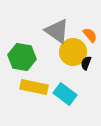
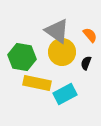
yellow circle: moved 11 px left
yellow rectangle: moved 3 px right, 4 px up
cyan rectangle: rotated 65 degrees counterclockwise
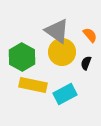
green hexagon: rotated 20 degrees clockwise
yellow rectangle: moved 4 px left, 2 px down
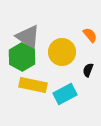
gray triangle: moved 29 px left, 6 px down
black semicircle: moved 2 px right, 7 px down
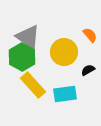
yellow circle: moved 2 px right
black semicircle: rotated 40 degrees clockwise
yellow rectangle: rotated 36 degrees clockwise
cyan rectangle: rotated 20 degrees clockwise
